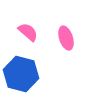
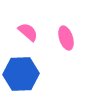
blue hexagon: rotated 16 degrees counterclockwise
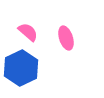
blue hexagon: moved 6 px up; rotated 24 degrees counterclockwise
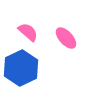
pink ellipse: rotated 25 degrees counterclockwise
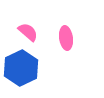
pink ellipse: rotated 35 degrees clockwise
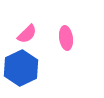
pink semicircle: moved 1 px left, 2 px down; rotated 95 degrees clockwise
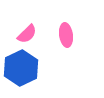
pink ellipse: moved 3 px up
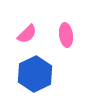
blue hexagon: moved 14 px right, 6 px down
